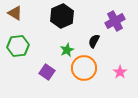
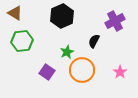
green hexagon: moved 4 px right, 5 px up
green star: moved 2 px down
orange circle: moved 2 px left, 2 px down
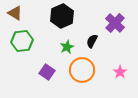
purple cross: moved 2 px down; rotated 18 degrees counterclockwise
black semicircle: moved 2 px left
green star: moved 5 px up
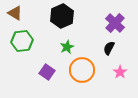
black semicircle: moved 17 px right, 7 px down
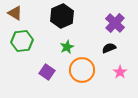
black semicircle: rotated 40 degrees clockwise
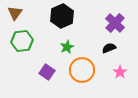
brown triangle: rotated 35 degrees clockwise
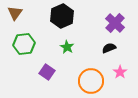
green hexagon: moved 2 px right, 3 px down
green star: rotated 16 degrees counterclockwise
orange circle: moved 9 px right, 11 px down
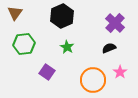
orange circle: moved 2 px right, 1 px up
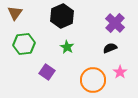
black semicircle: moved 1 px right
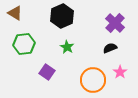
brown triangle: rotated 35 degrees counterclockwise
